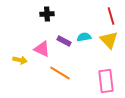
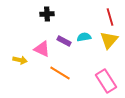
red line: moved 1 px left, 1 px down
yellow triangle: rotated 24 degrees clockwise
pink rectangle: rotated 25 degrees counterclockwise
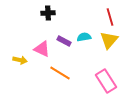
black cross: moved 1 px right, 1 px up
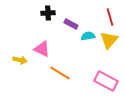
cyan semicircle: moved 4 px right, 1 px up
purple rectangle: moved 7 px right, 17 px up
pink rectangle: rotated 30 degrees counterclockwise
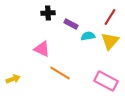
red line: rotated 48 degrees clockwise
yellow triangle: moved 1 px right, 1 px down
yellow arrow: moved 7 px left, 19 px down; rotated 32 degrees counterclockwise
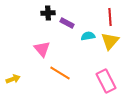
red line: rotated 36 degrees counterclockwise
purple rectangle: moved 4 px left, 1 px up
pink triangle: rotated 24 degrees clockwise
pink rectangle: rotated 35 degrees clockwise
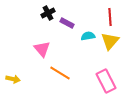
black cross: rotated 24 degrees counterclockwise
yellow arrow: rotated 32 degrees clockwise
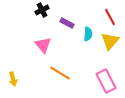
black cross: moved 6 px left, 3 px up
red line: rotated 24 degrees counterclockwise
cyan semicircle: moved 2 px up; rotated 104 degrees clockwise
pink triangle: moved 1 px right, 4 px up
yellow arrow: rotated 64 degrees clockwise
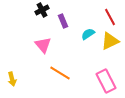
purple rectangle: moved 4 px left, 2 px up; rotated 40 degrees clockwise
cyan semicircle: rotated 128 degrees counterclockwise
yellow triangle: rotated 24 degrees clockwise
yellow arrow: moved 1 px left
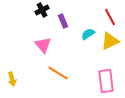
orange line: moved 2 px left
pink rectangle: rotated 20 degrees clockwise
